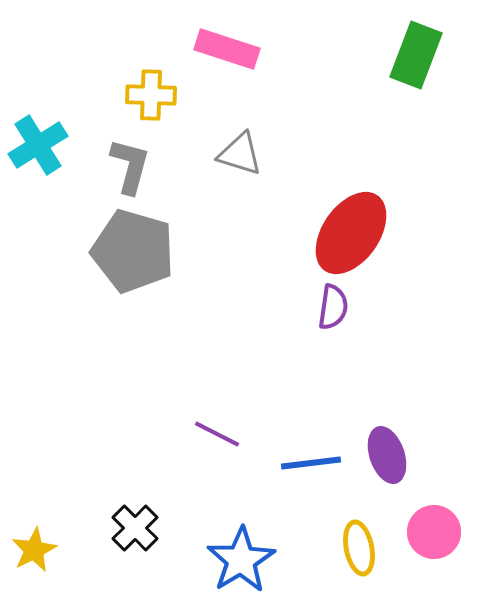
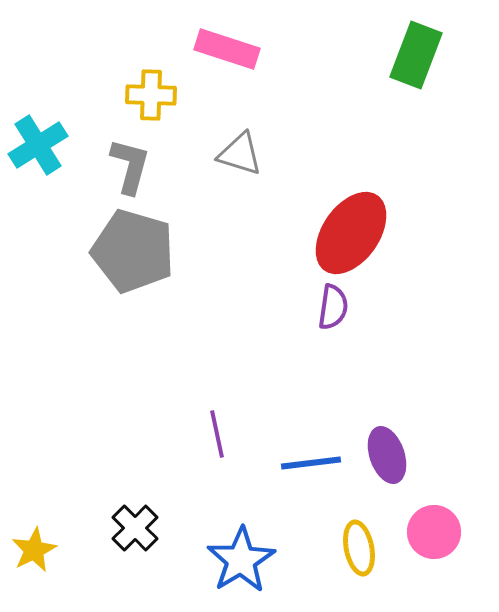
purple line: rotated 51 degrees clockwise
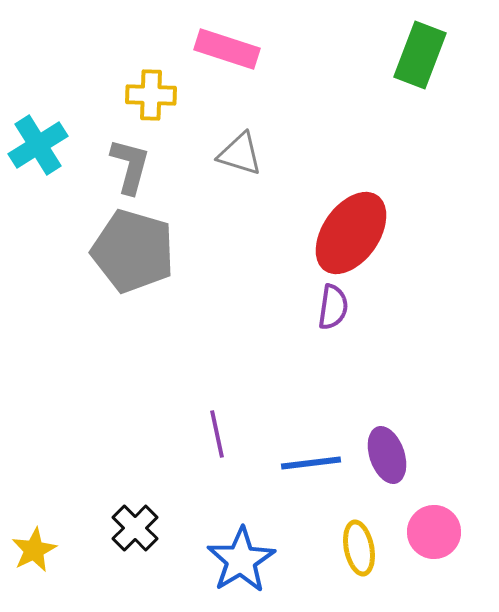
green rectangle: moved 4 px right
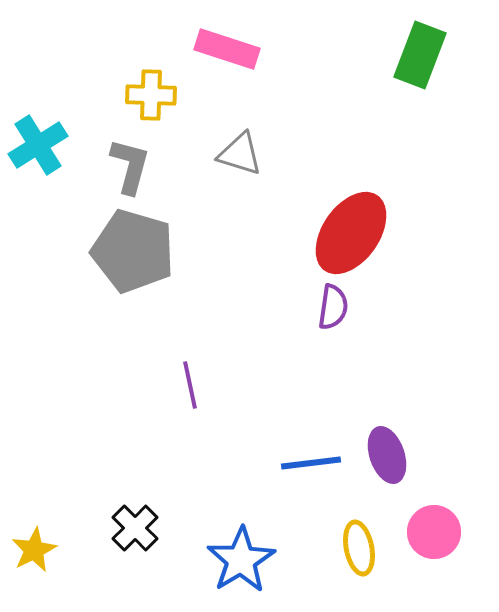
purple line: moved 27 px left, 49 px up
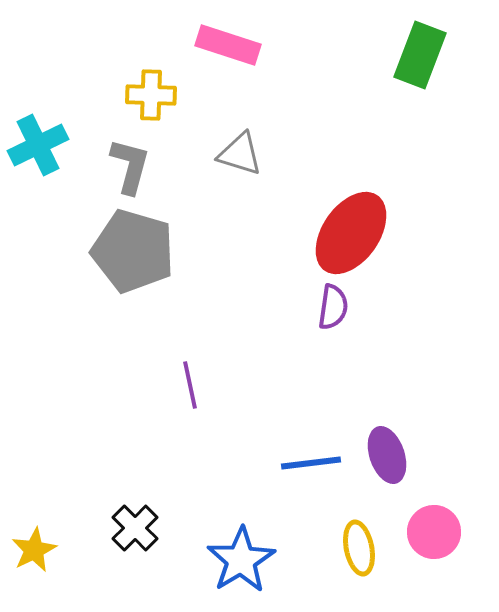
pink rectangle: moved 1 px right, 4 px up
cyan cross: rotated 6 degrees clockwise
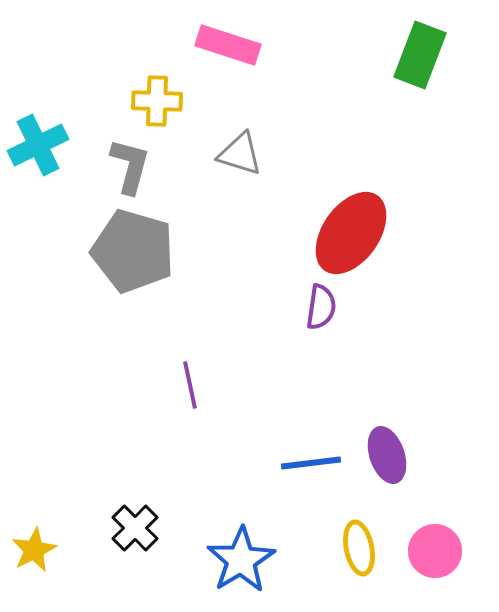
yellow cross: moved 6 px right, 6 px down
purple semicircle: moved 12 px left
pink circle: moved 1 px right, 19 px down
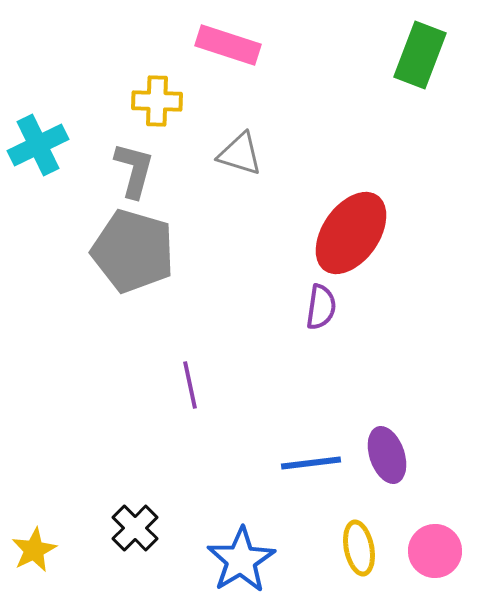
gray L-shape: moved 4 px right, 4 px down
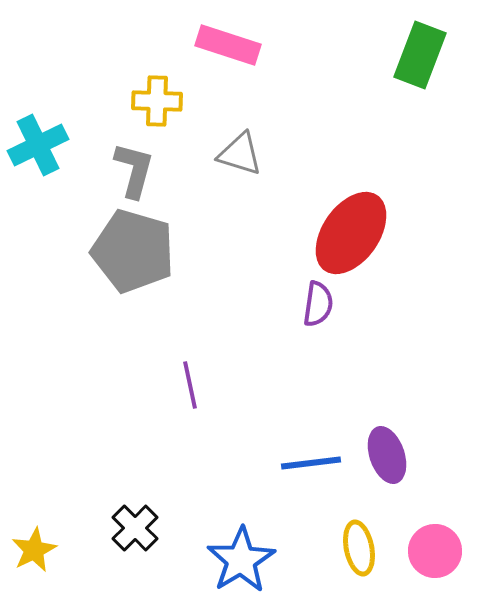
purple semicircle: moved 3 px left, 3 px up
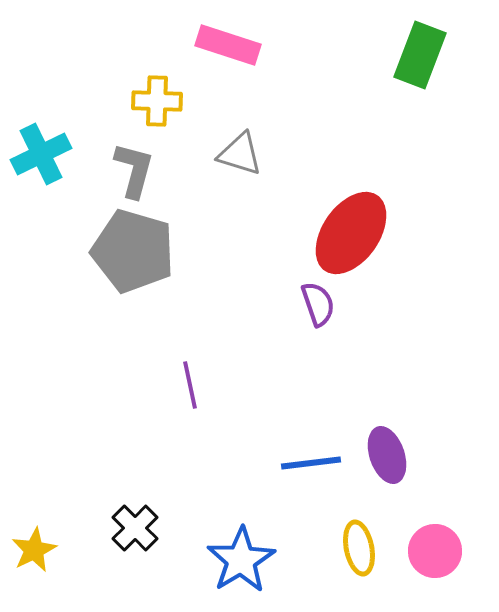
cyan cross: moved 3 px right, 9 px down
purple semicircle: rotated 27 degrees counterclockwise
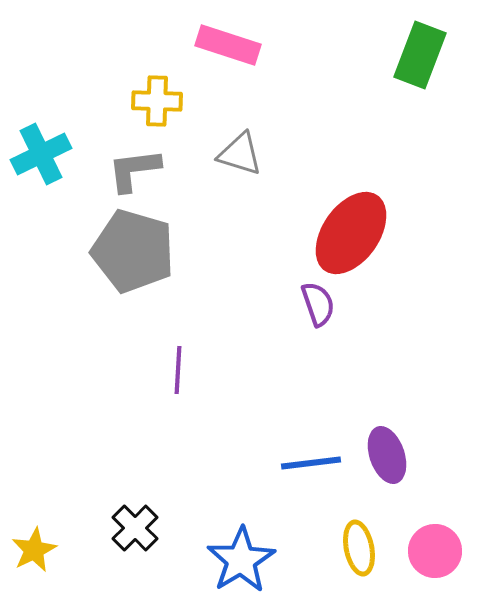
gray L-shape: rotated 112 degrees counterclockwise
purple line: moved 12 px left, 15 px up; rotated 15 degrees clockwise
